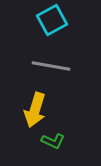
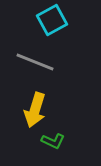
gray line: moved 16 px left, 4 px up; rotated 12 degrees clockwise
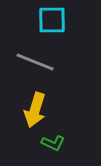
cyan square: rotated 28 degrees clockwise
green L-shape: moved 2 px down
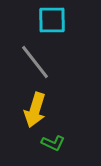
gray line: rotated 30 degrees clockwise
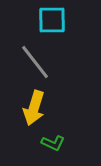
yellow arrow: moved 1 px left, 2 px up
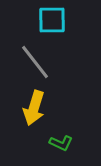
green L-shape: moved 8 px right
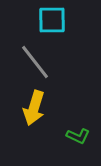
green L-shape: moved 17 px right, 7 px up
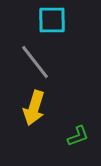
green L-shape: rotated 45 degrees counterclockwise
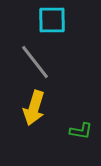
green L-shape: moved 3 px right, 5 px up; rotated 30 degrees clockwise
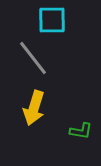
gray line: moved 2 px left, 4 px up
